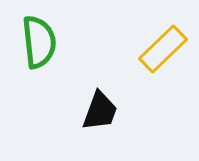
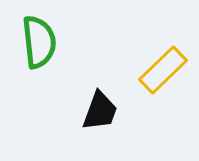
yellow rectangle: moved 21 px down
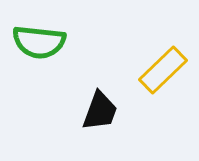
green semicircle: rotated 102 degrees clockwise
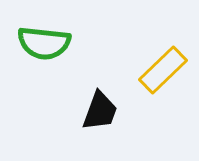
green semicircle: moved 5 px right, 1 px down
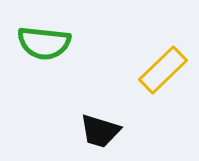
black trapezoid: moved 20 px down; rotated 87 degrees clockwise
